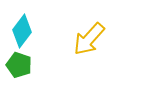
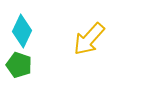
cyan diamond: rotated 12 degrees counterclockwise
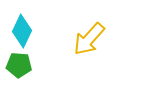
green pentagon: rotated 15 degrees counterclockwise
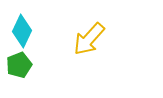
green pentagon: rotated 25 degrees counterclockwise
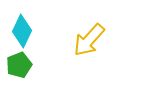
yellow arrow: moved 1 px down
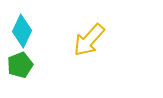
green pentagon: moved 1 px right
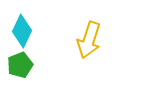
yellow arrow: rotated 24 degrees counterclockwise
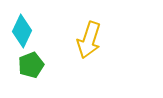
green pentagon: moved 11 px right
